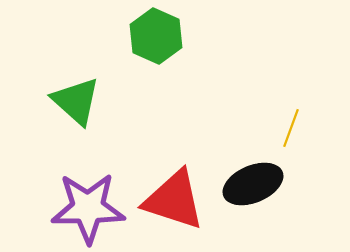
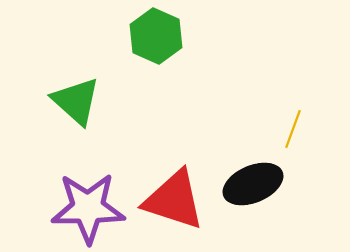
yellow line: moved 2 px right, 1 px down
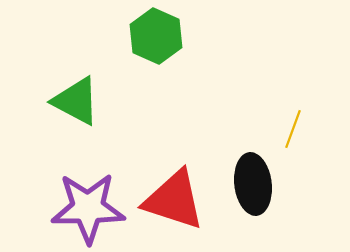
green triangle: rotated 14 degrees counterclockwise
black ellipse: rotated 74 degrees counterclockwise
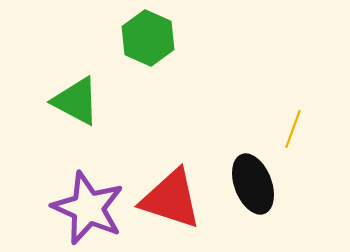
green hexagon: moved 8 px left, 2 px down
black ellipse: rotated 14 degrees counterclockwise
red triangle: moved 3 px left, 1 px up
purple star: rotated 24 degrees clockwise
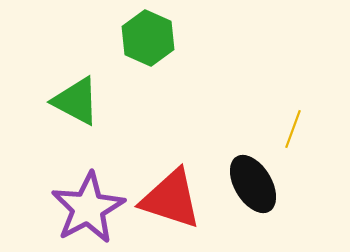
black ellipse: rotated 10 degrees counterclockwise
purple star: rotated 20 degrees clockwise
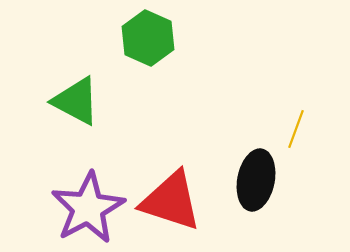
yellow line: moved 3 px right
black ellipse: moved 3 px right, 4 px up; rotated 42 degrees clockwise
red triangle: moved 2 px down
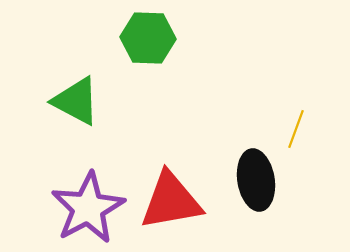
green hexagon: rotated 22 degrees counterclockwise
black ellipse: rotated 20 degrees counterclockwise
red triangle: rotated 28 degrees counterclockwise
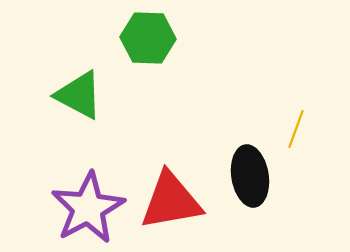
green triangle: moved 3 px right, 6 px up
black ellipse: moved 6 px left, 4 px up
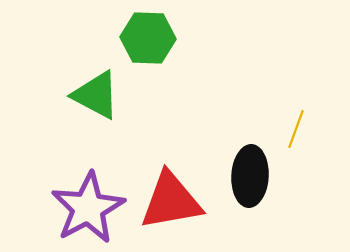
green triangle: moved 17 px right
black ellipse: rotated 12 degrees clockwise
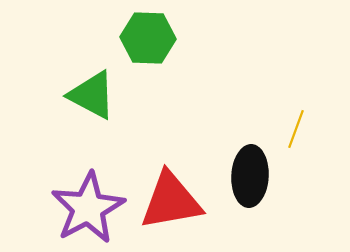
green triangle: moved 4 px left
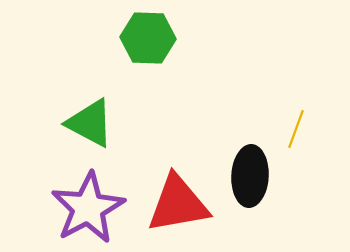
green triangle: moved 2 px left, 28 px down
red triangle: moved 7 px right, 3 px down
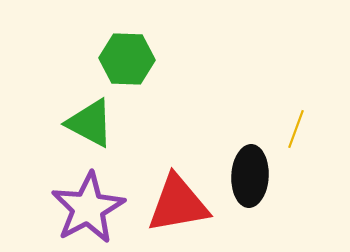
green hexagon: moved 21 px left, 21 px down
